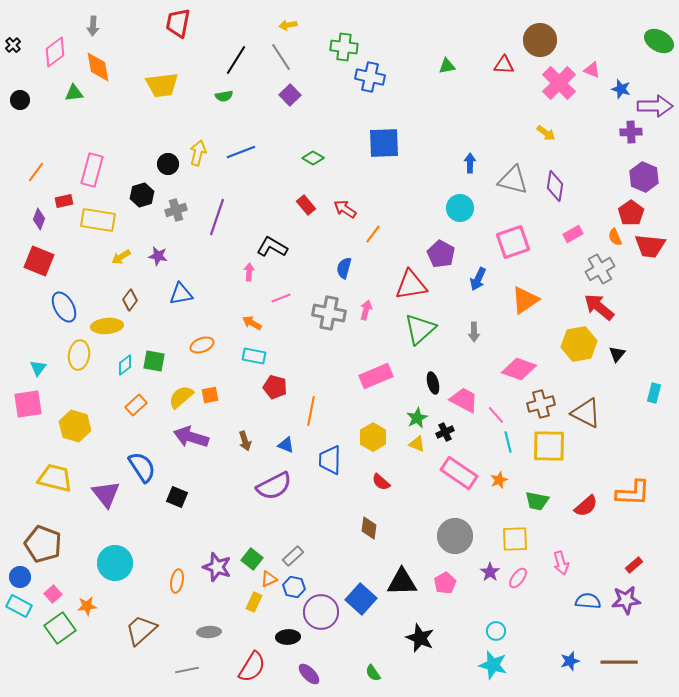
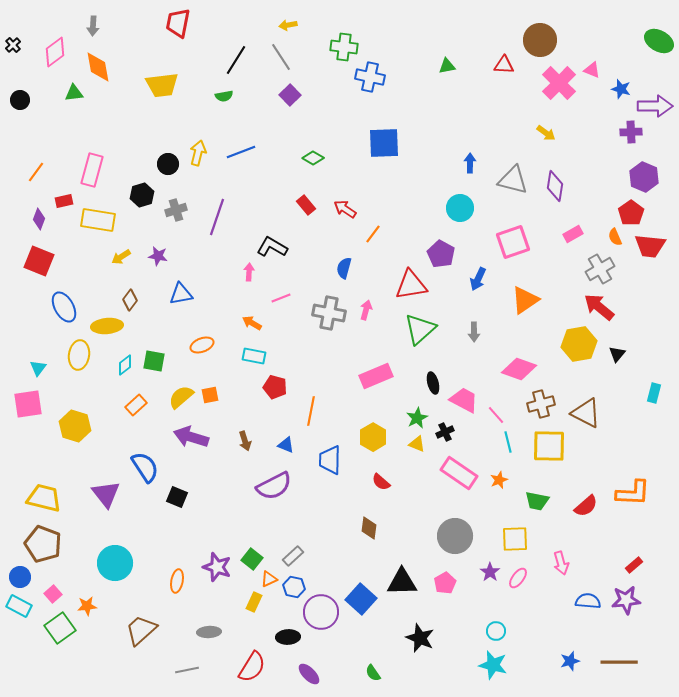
blue semicircle at (142, 467): moved 3 px right
yellow trapezoid at (55, 478): moved 11 px left, 20 px down
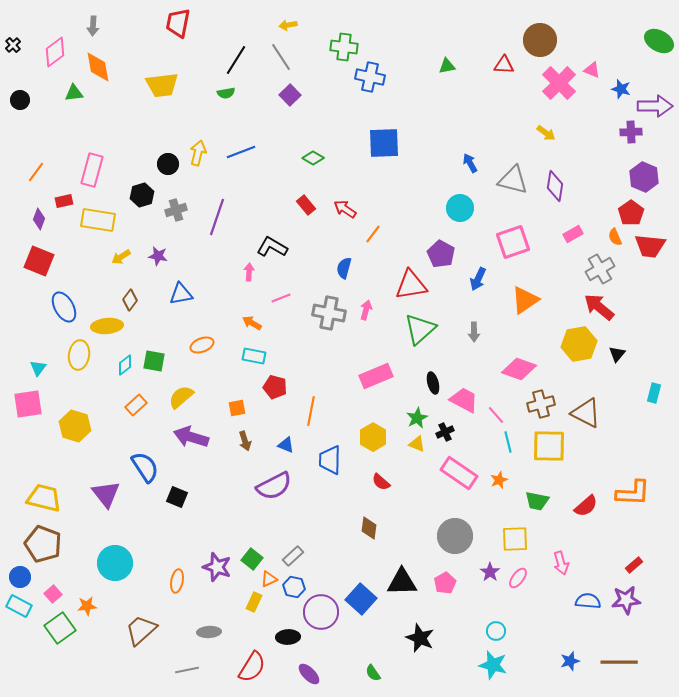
green semicircle at (224, 96): moved 2 px right, 3 px up
blue arrow at (470, 163): rotated 30 degrees counterclockwise
orange square at (210, 395): moved 27 px right, 13 px down
